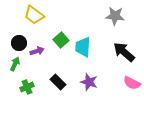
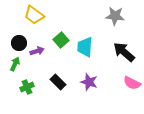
cyan trapezoid: moved 2 px right
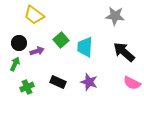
black rectangle: rotated 21 degrees counterclockwise
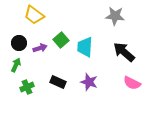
purple arrow: moved 3 px right, 3 px up
green arrow: moved 1 px right, 1 px down
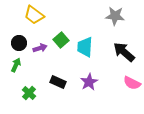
purple star: rotated 24 degrees clockwise
green cross: moved 2 px right, 6 px down; rotated 24 degrees counterclockwise
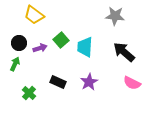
green arrow: moved 1 px left, 1 px up
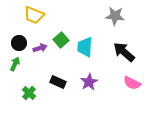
yellow trapezoid: rotated 15 degrees counterclockwise
